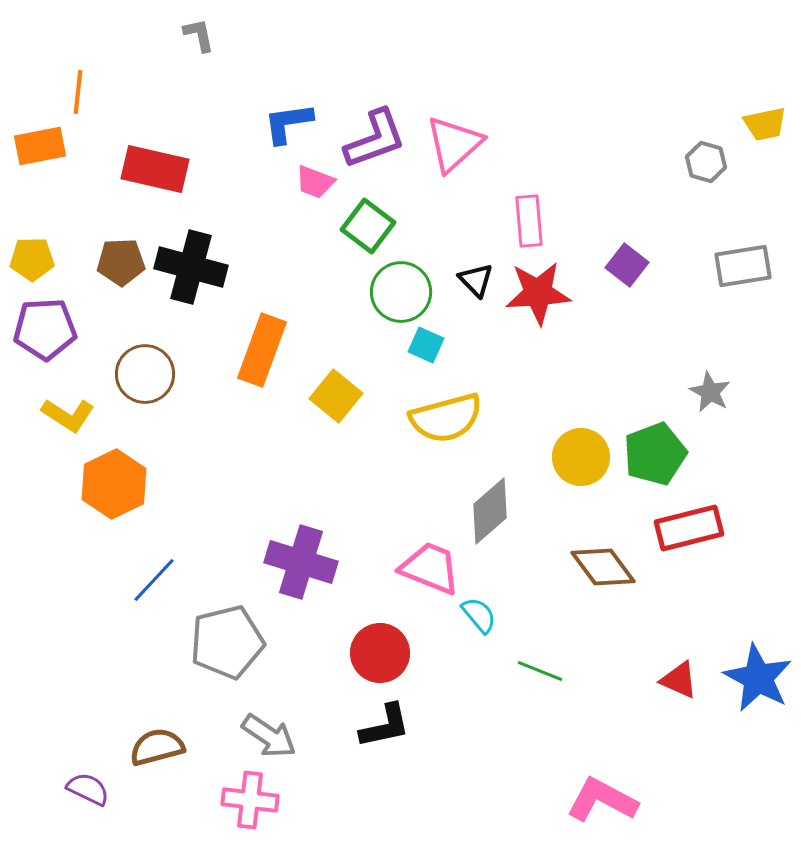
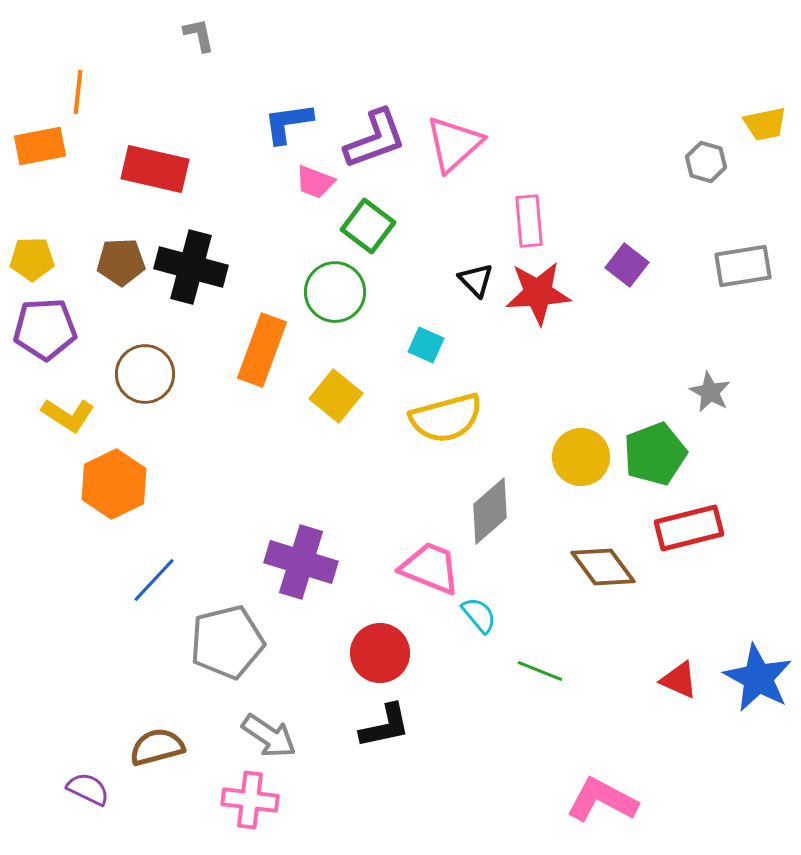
green circle at (401, 292): moved 66 px left
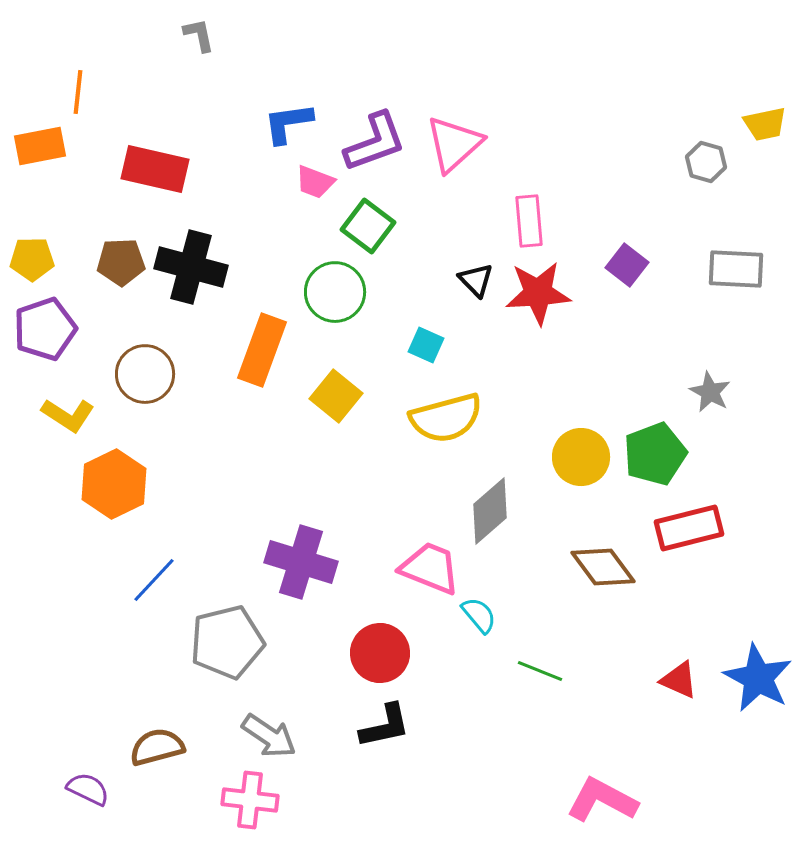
purple L-shape at (375, 139): moved 3 px down
gray rectangle at (743, 266): moved 7 px left, 3 px down; rotated 12 degrees clockwise
purple pentagon at (45, 329): rotated 16 degrees counterclockwise
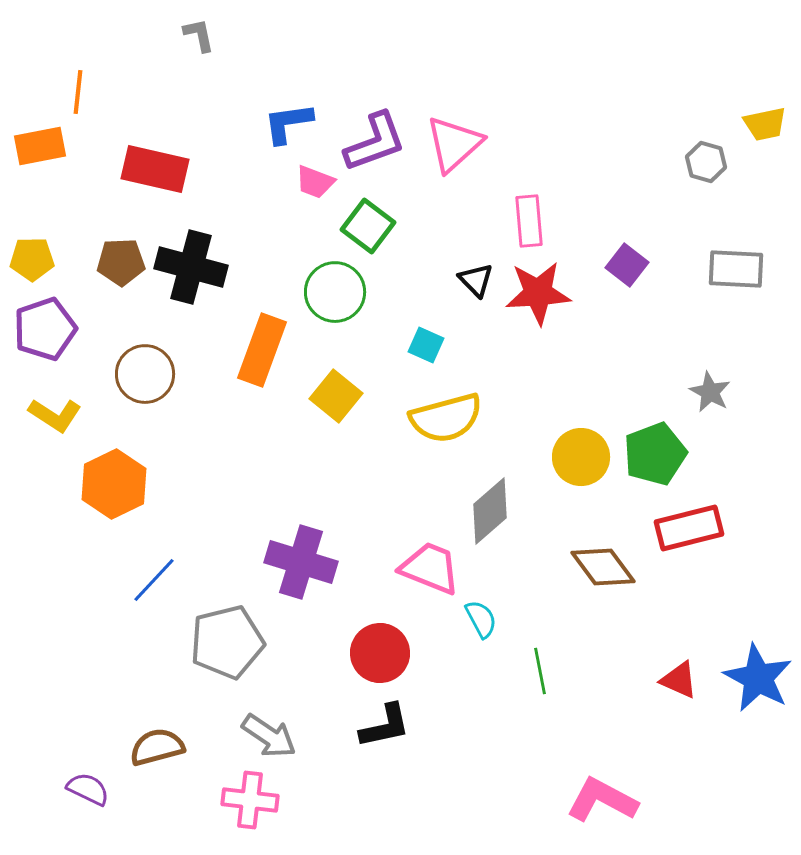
yellow L-shape at (68, 415): moved 13 px left
cyan semicircle at (479, 615): moved 2 px right, 4 px down; rotated 12 degrees clockwise
green line at (540, 671): rotated 57 degrees clockwise
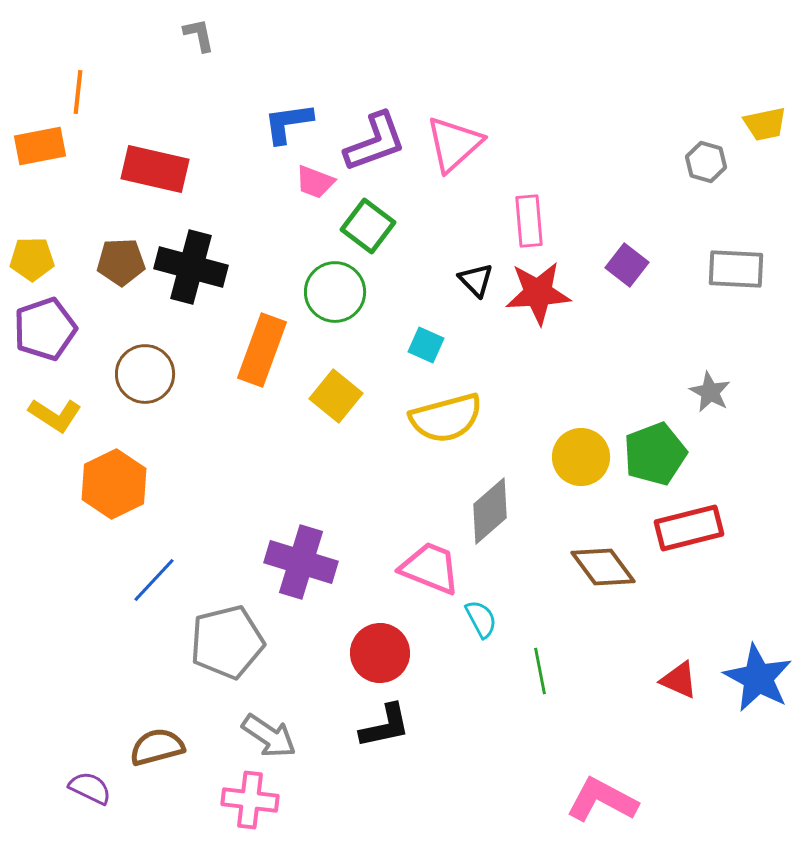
purple semicircle at (88, 789): moved 2 px right, 1 px up
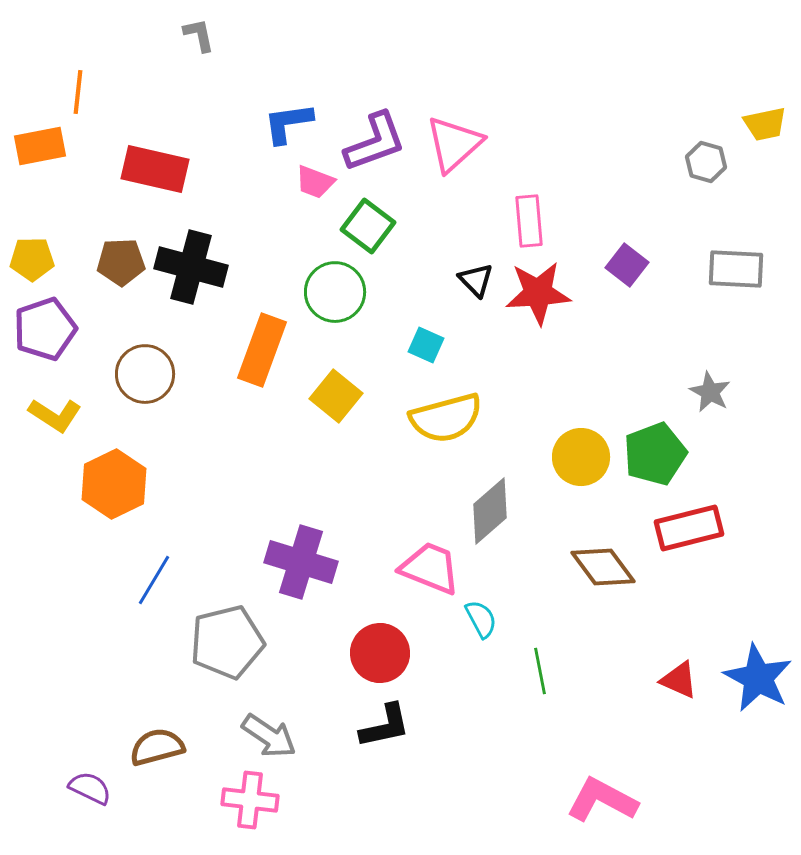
blue line at (154, 580): rotated 12 degrees counterclockwise
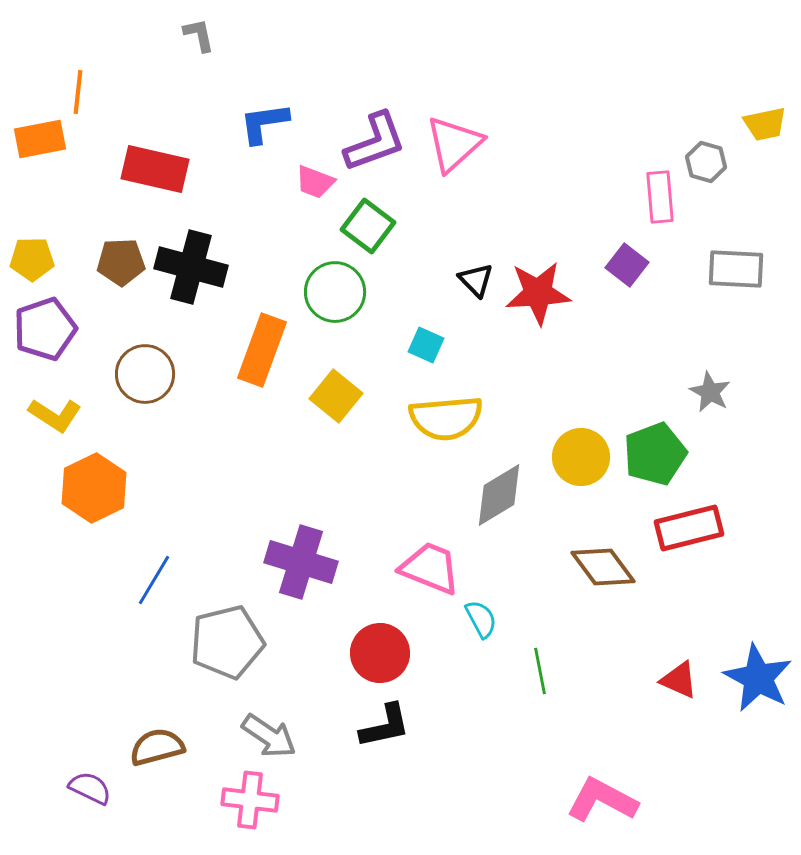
blue L-shape at (288, 123): moved 24 px left
orange rectangle at (40, 146): moved 7 px up
pink rectangle at (529, 221): moved 131 px right, 24 px up
yellow semicircle at (446, 418): rotated 10 degrees clockwise
orange hexagon at (114, 484): moved 20 px left, 4 px down
gray diamond at (490, 511): moved 9 px right, 16 px up; rotated 10 degrees clockwise
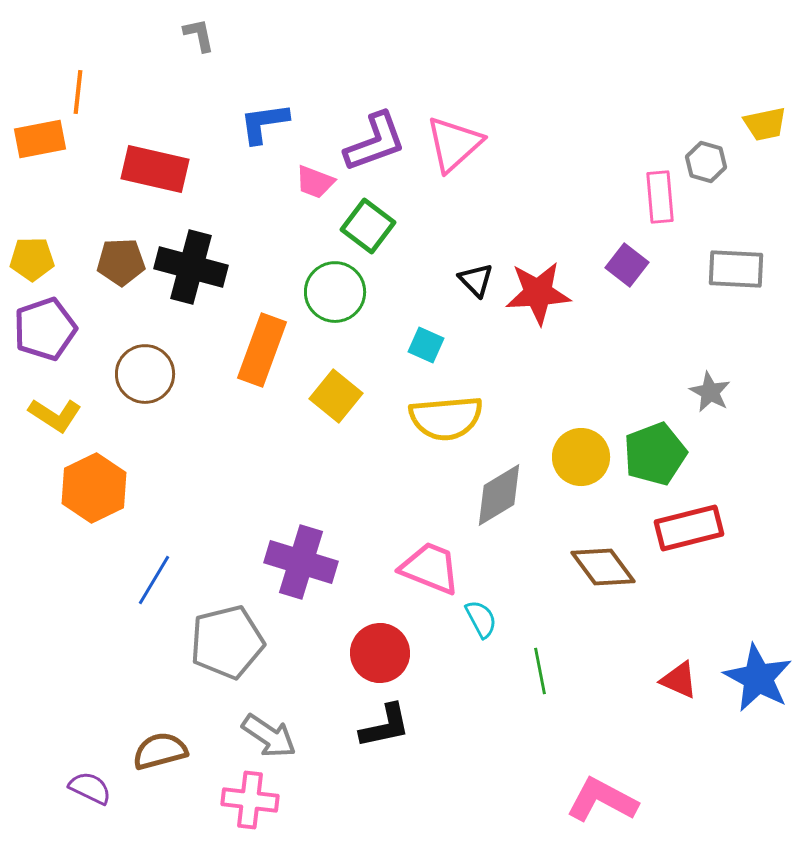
brown semicircle at (157, 747): moved 3 px right, 4 px down
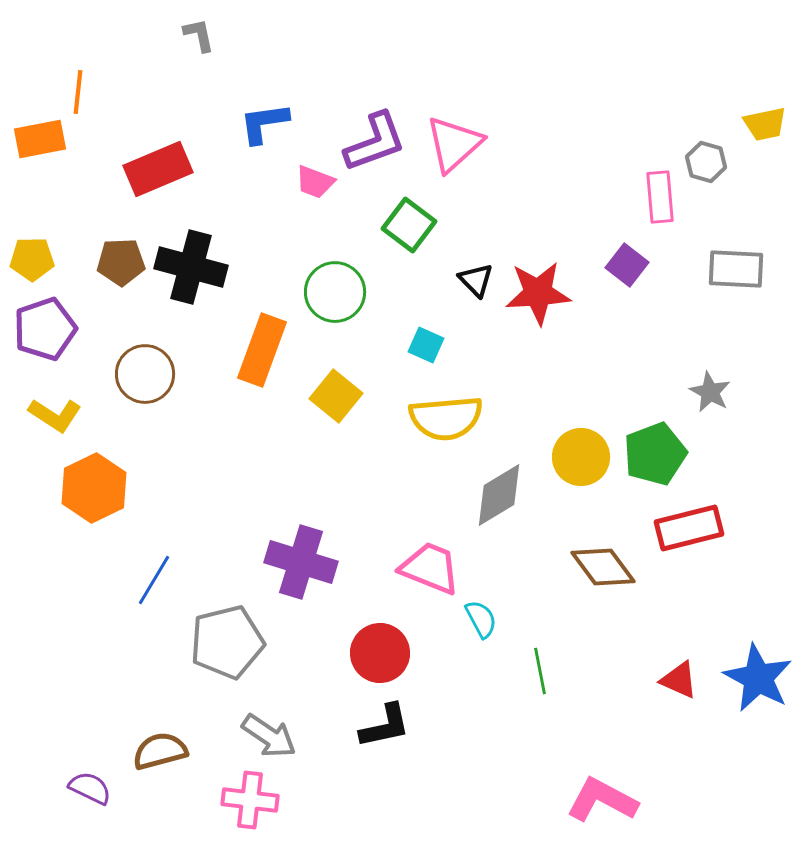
red rectangle at (155, 169): moved 3 px right; rotated 36 degrees counterclockwise
green square at (368, 226): moved 41 px right, 1 px up
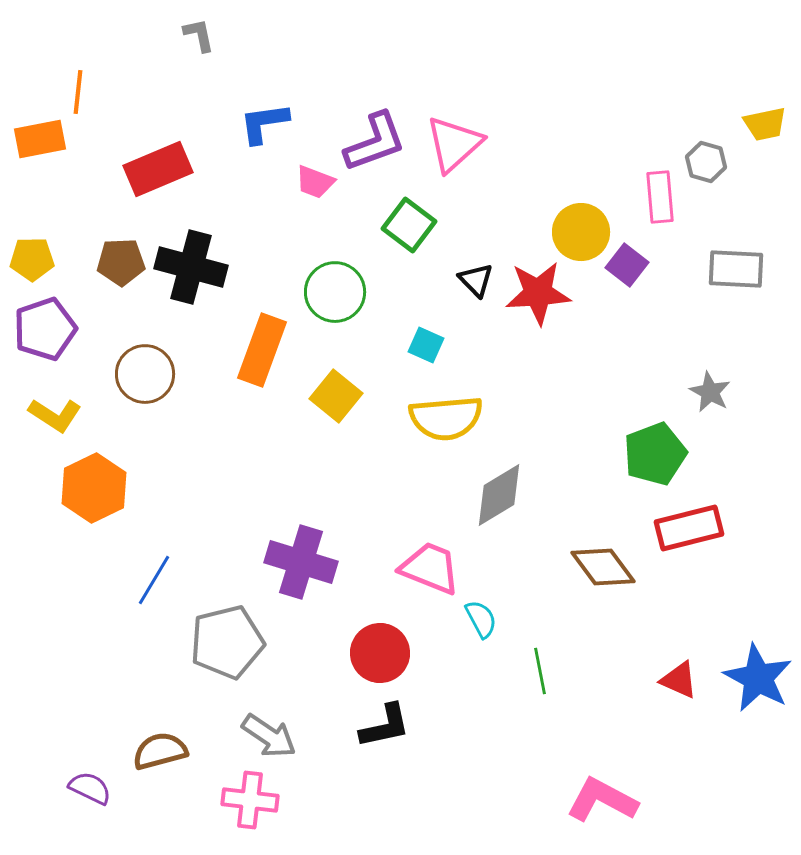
yellow circle at (581, 457): moved 225 px up
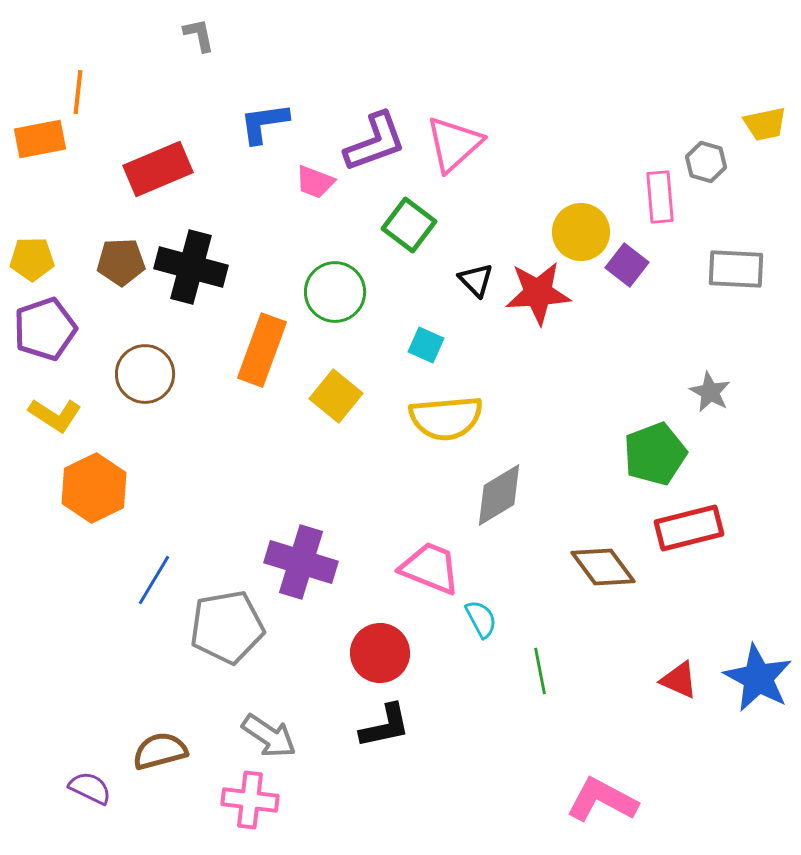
gray pentagon at (227, 642): moved 15 px up; rotated 4 degrees clockwise
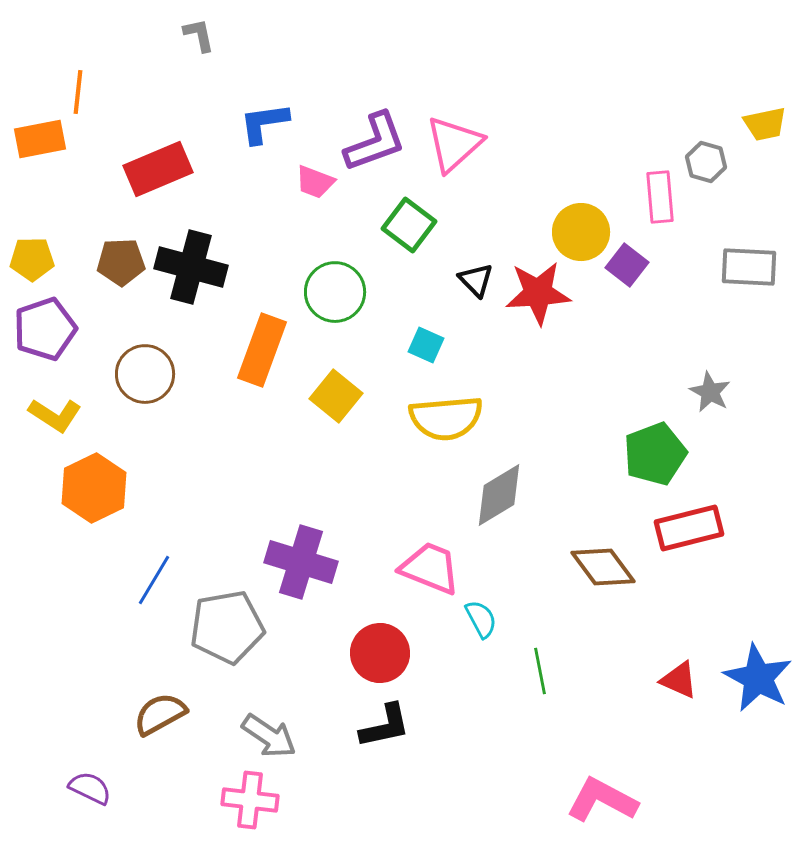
gray rectangle at (736, 269): moved 13 px right, 2 px up
brown semicircle at (160, 751): moved 37 px up; rotated 14 degrees counterclockwise
